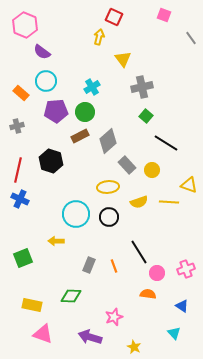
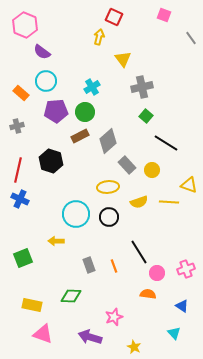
gray rectangle at (89, 265): rotated 42 degrees counterclockwise
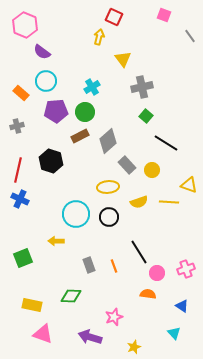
gray line at (191, 38): moved 1 px left, 2 px up
yellow star at (134, 347): rotated 24 degrees clockwise
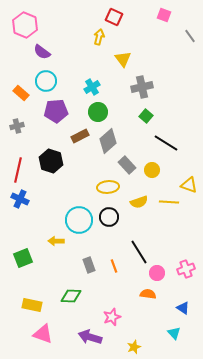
green circle at (85, 112): moved 13 px right
cyan circle at (76, 214): moved 3 px right, 6 px down
blue triangle at (182, 306): moved 1 px right, 2 px down
pink star at (114, 317): moved 2 px left
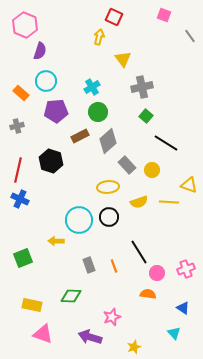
purple semicircle at (42, 52): moved 2 px left, 1 px up; rotated 108 degrees counterclockwise
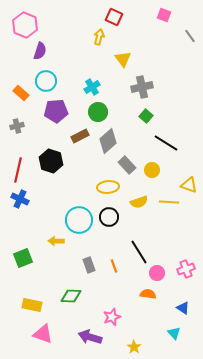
yellow star at (134, 347): rotated 16 degrees counterclockwise
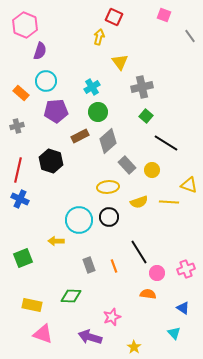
yellow triangle at (123, 59): moved 3 px left, 3 px down
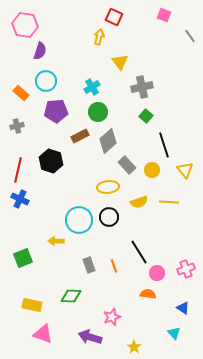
pink hexagon at (25, 25): rotated 15 degrees counterclockwise
black line at (166, 143): moved 2 px left, 2 px down; rotated 40 degrees clockwise
yellow triangle at (189, 185): moved 4 px left, 15 px up; rotated 30 degrees clockwise
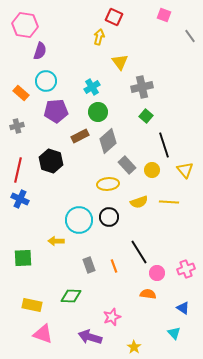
yellow ellipse at (108, 187): moved 3 px up
green square at (23, 258): rotated 18 degrees clockwise
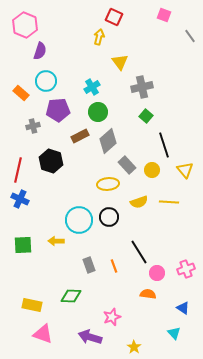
pink hexagon at (25, 25): rotated 15 degrees clockwise
purple pentagon at (56, 111): moved 2 px right, 1 px up
gray cross at (17, 126): moved 16 px right
green square at (23, 258): moved 13 px up
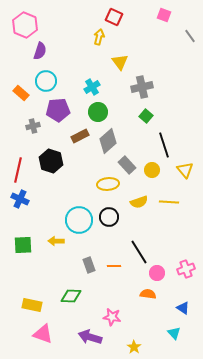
orange line at (114, 266): rotated 72 degrees counterclockwise
pink star at (112, 317): rotated 30 degrees clockwise
